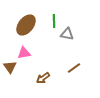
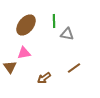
brown arrow: moved 1 px right
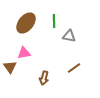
brown ellipse: moved 2 px up
gray triangle: moved 2 px right, 2 px down
brown arrow: rotated 40 degrees counterclockwise
